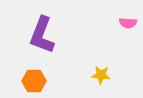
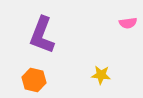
pink semicircle: rotated 12 degrees counterclockwise
orange hexagon: moved 1 px up; rotated 15 degrees clockwise
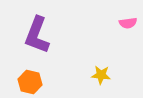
purple L-shape: moved 5 px left
orange hexagon: moved 4 px left, 2 px down
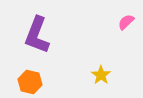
pink semicircle: moved 2 px left, 1 px up; rotated 144 degrees clockwise
yellow star: rotated 30 degrees clockwise
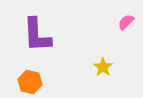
purple L-shape: rotated 24 degrees counterclockwise
yellow star: moved 2 px right, 8 px up
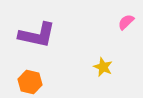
purple L-shape: rotated 75 degrees counterclockwise
yellow star: rotated 12 degrees counterclockwise
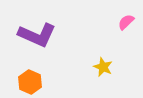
purple L-shape: rotated 12 degrees clockwise
orange hexagon: rotated 10 degrees clockwise
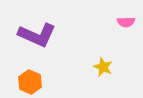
pink semicircle: rotated 138 degrees counterclockwise
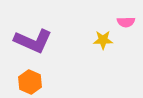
purple L-shape: moved 4 px left, 6 px down
yellow star: moved 27 px up; rotated 24 degrees counterclockwise
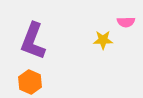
purple L-shape: rotated 87 degrees clockwise
